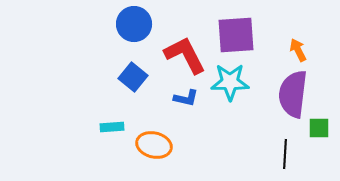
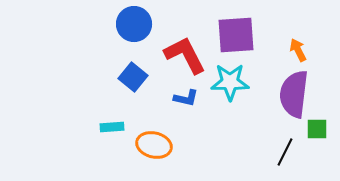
purple semicircle: moved 1 px right
green square: moved 2 px left, 1 px down
black line: moved 2 px up; rotated 24 degrees clockwise
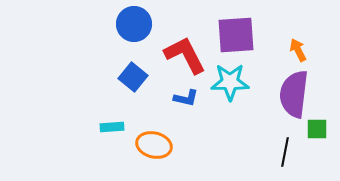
black line: rotated 16 degrees counterclockwise
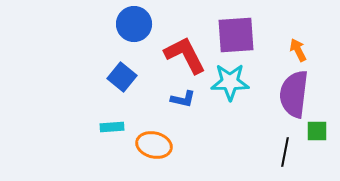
blue square: moved 11 px left
blue L-shape: moved 3 px left, 1 px down
green square: moved 2 px down
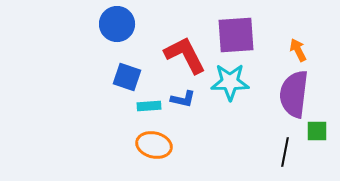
blue circle: moved 17 px left
blue square: moved 5 px right; rotated 20 degrees counterclockwise
cyan rectangle: moved 37 px right, 21 px up
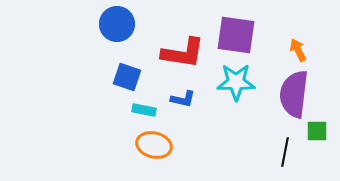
purple square: rotated 12 degrees clockwise
red L-shape: moved 2 px left, 2 px up; rotated 126 degrees clockwise
cyan star: moved 6 px right
cyan rectangle: moved 5 px left, 4 px down; rotated 15 degrees clockwise
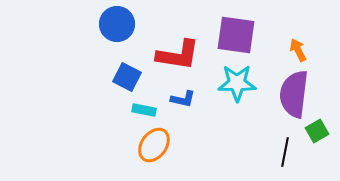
red L-shape: moved 5 px left, 2 px down
blue square: rotated 8 degrees clockwise
cyan star: moved 1 px right, 1 px down
green square: rotated 30 degrees counterclockwise
orange ellipse: rotated 68 degrees counterclockwise
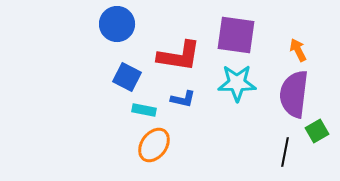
red L-shape: moved 1 px right, 1 px down
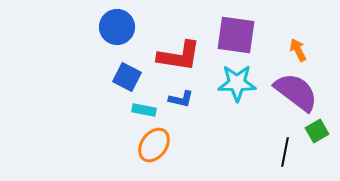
blue circle: moved 3 px down
purple semicircle: moved 2 px right, 2 px up; rotated 120 degrees clockwise
blue L-shape: moved 2 px left
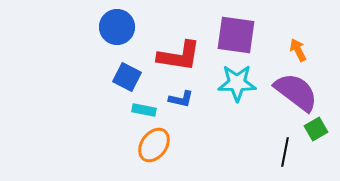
green square: moved 1 px left, 2 px up
